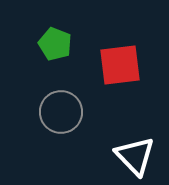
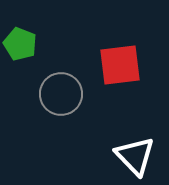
green pentagon: moved 35 px left
gray circle: moved 18 px up
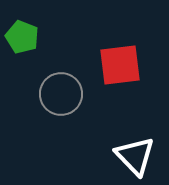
green pentagon: moved 2 px right, 7 px up
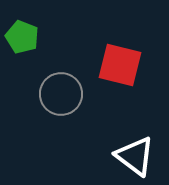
red square: rotated 21 degrees clockwise
white triangle: rotated 9 degrees counterclockwise
